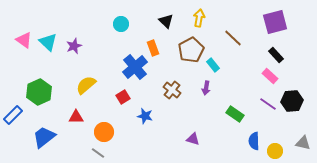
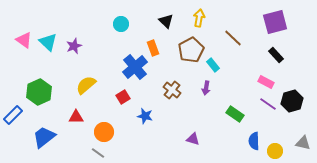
pink rectangle: moved 4 px left, 6 px down; rotated 14 degrees counterclockwise
black hexagon: rotated 10 degrees counterclockwise
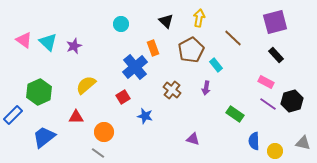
cyan rectangle: moved 3 px right
